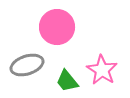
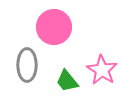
pink circle: moved 3 px left
gray ellipse: rotated 72 degrees counterclockwise
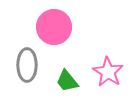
pink star: moved 6 px right, 2 px down
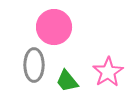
gray ellipse: moved 7 px right
pink star: rotated 8 degrees clockwise
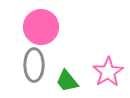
pink circle: moved 13 px left
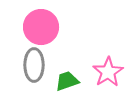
green trapezoid: rotated 110 degrees clockwise
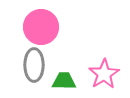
pink star: moved 4 px left, 2 px down
green trapezoid: moved 3 px left; rotated 20 degrees clockwise
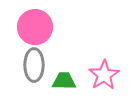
pink circle: moved 6 px left
pink star: moved 1 px down
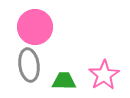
gray ellipse: moved 5 px left; rotated 8 degrees counterclockwise
